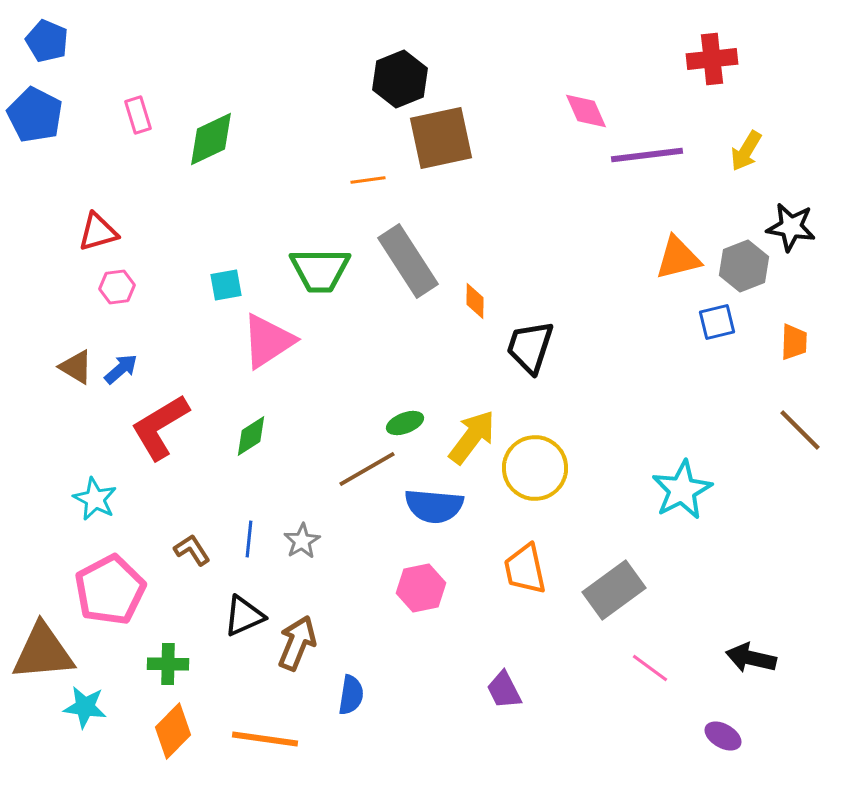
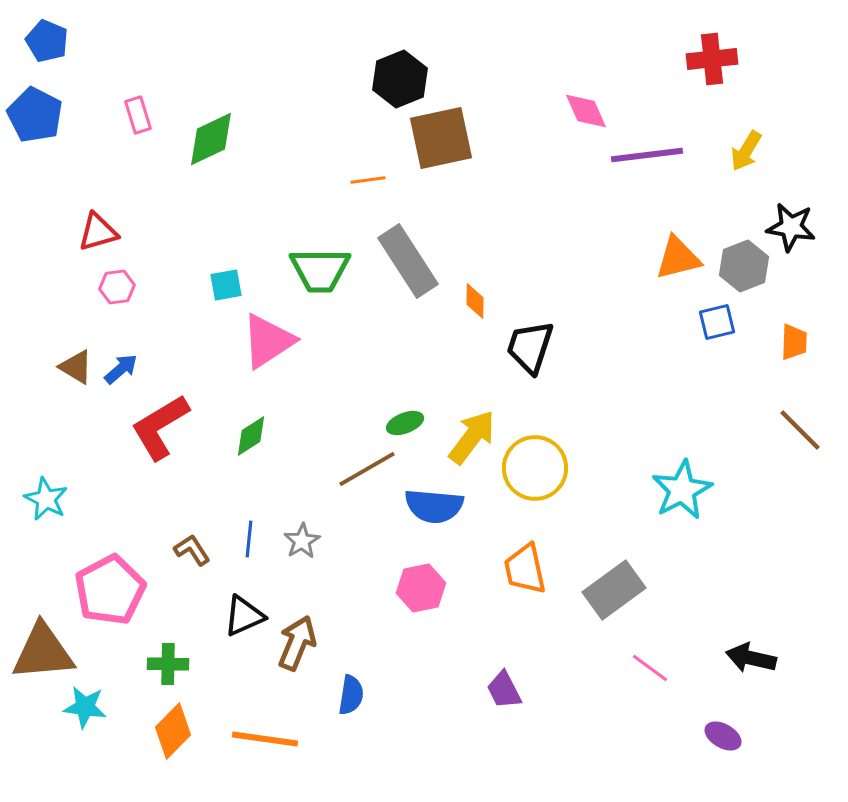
cyan star at (95, 499): moved 49 px left
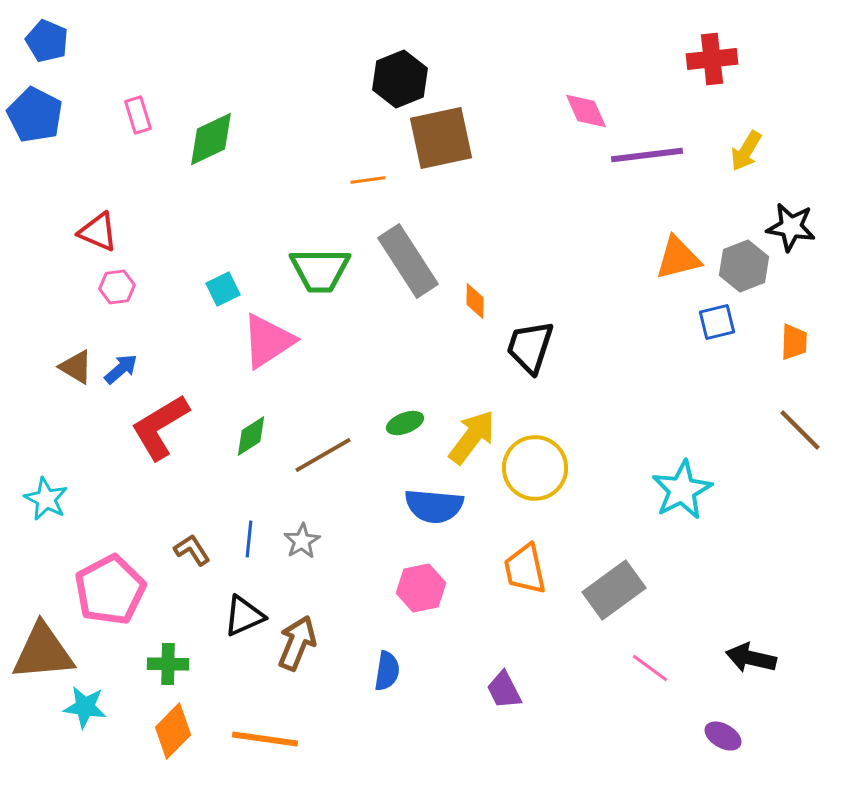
red triangle at (98, 232): rotated 39 degrees clockwise
cyan square at (226, 285): moved 3 px left, 4 px down; rotated 16 degrees counterclockwise
brown line at (367, 469): moved 44 px left, 14 px up
blue semicircle at (351, 695): moved 36 px right, 24 px up
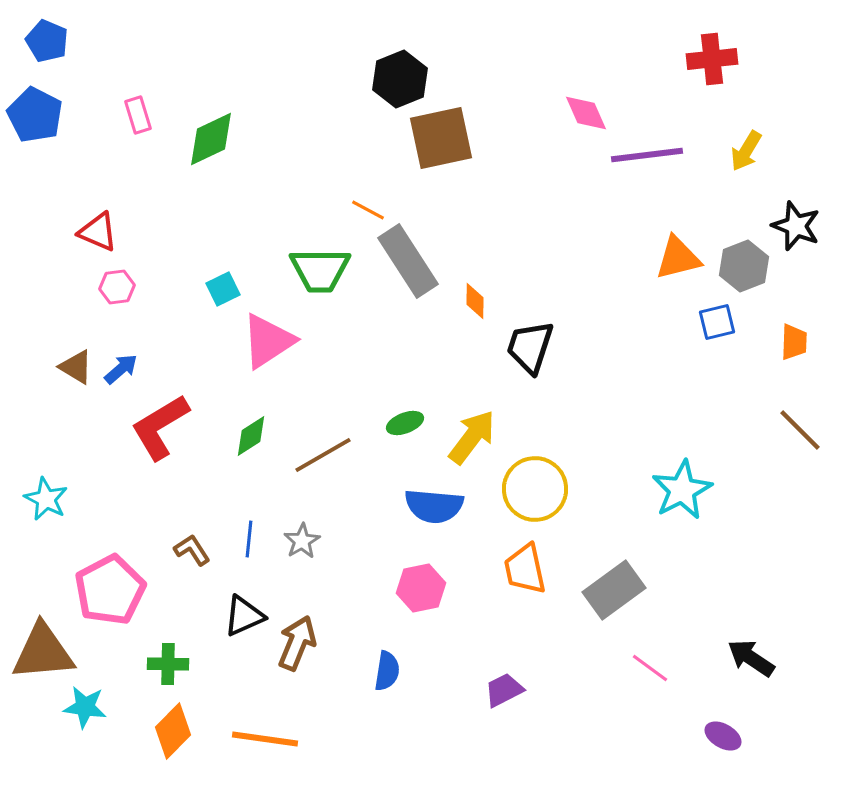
pink diamond at (586, 111): moved 2 px down
orange line at (368, 180): moved 30 px down; rotated 36 degrees clockwise
black star at (791, 227): moved 5 px right, 1 px up; rotated 12 degrees clockwise
yellow circle at (535, 468): moved 21 px down
black arrow at (751, 658): rotated 21 degrees clockwise
purple trapezoid at (504, 690): rotated 90 degrees clockwise
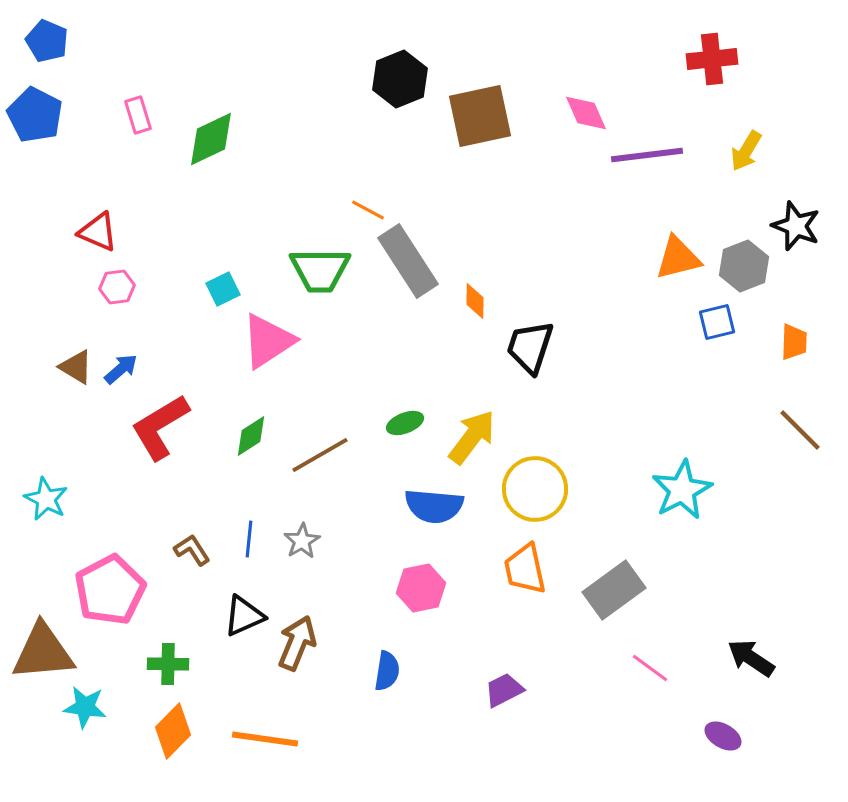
brown square at (441, 138): moved 39 px right, 22 px up
brown line at (323, 455): moved 3 px left
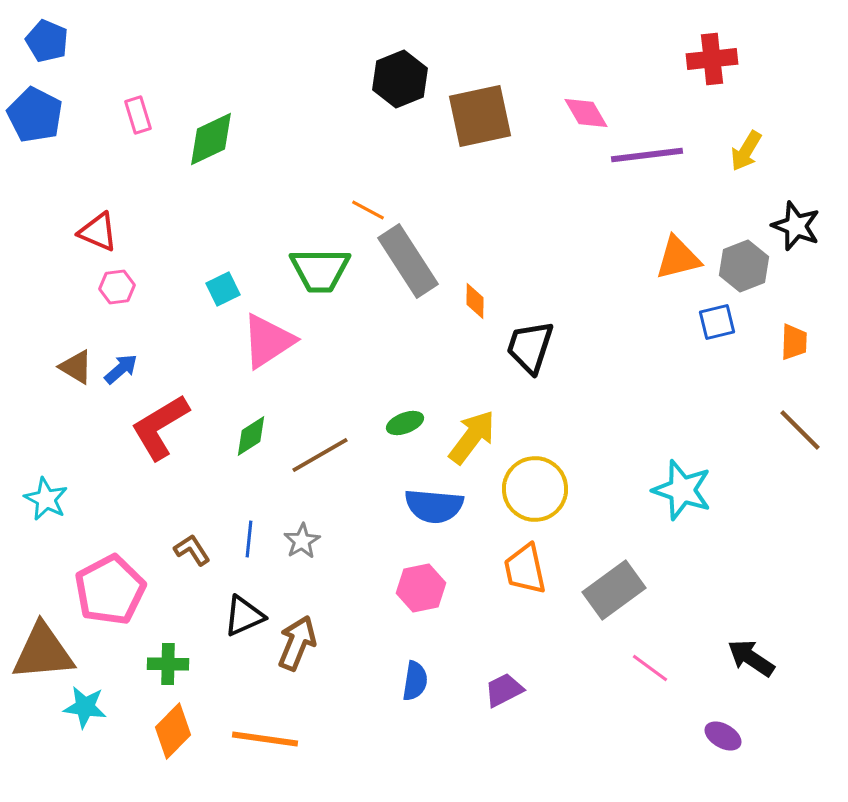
pink diamond at (586, 113): rotated 6 degrees counterclockwise
cyan star at (682, 490): rotated 26 degrees counterclockwise
blue semicircle at (387, 671): moved 28 px right, 10 px down
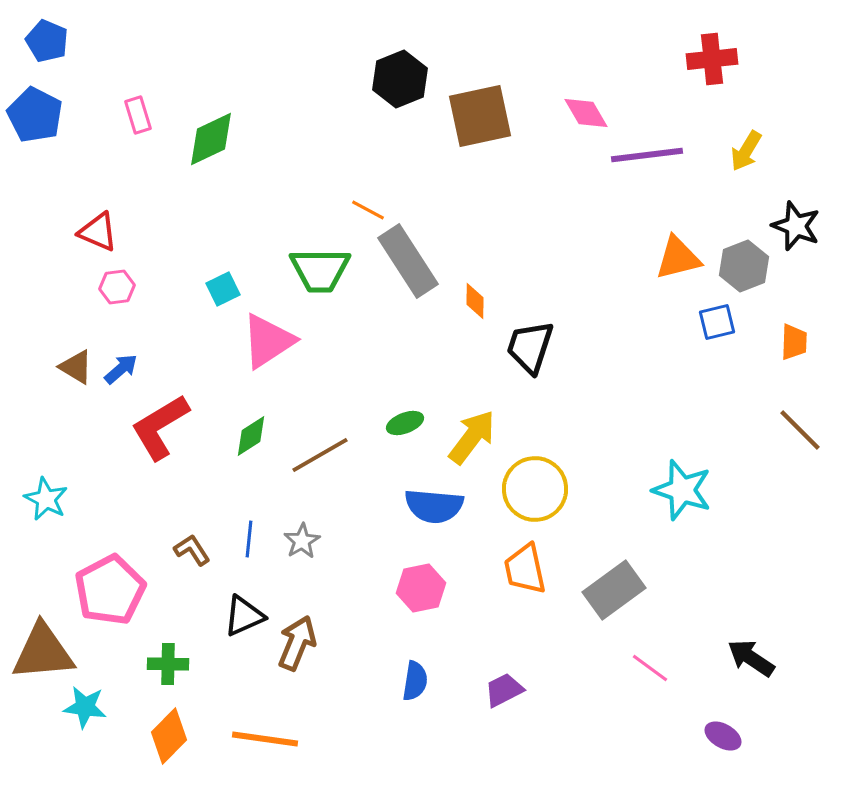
orange diamond at (173, 731): moved 4 px left, 5 px down
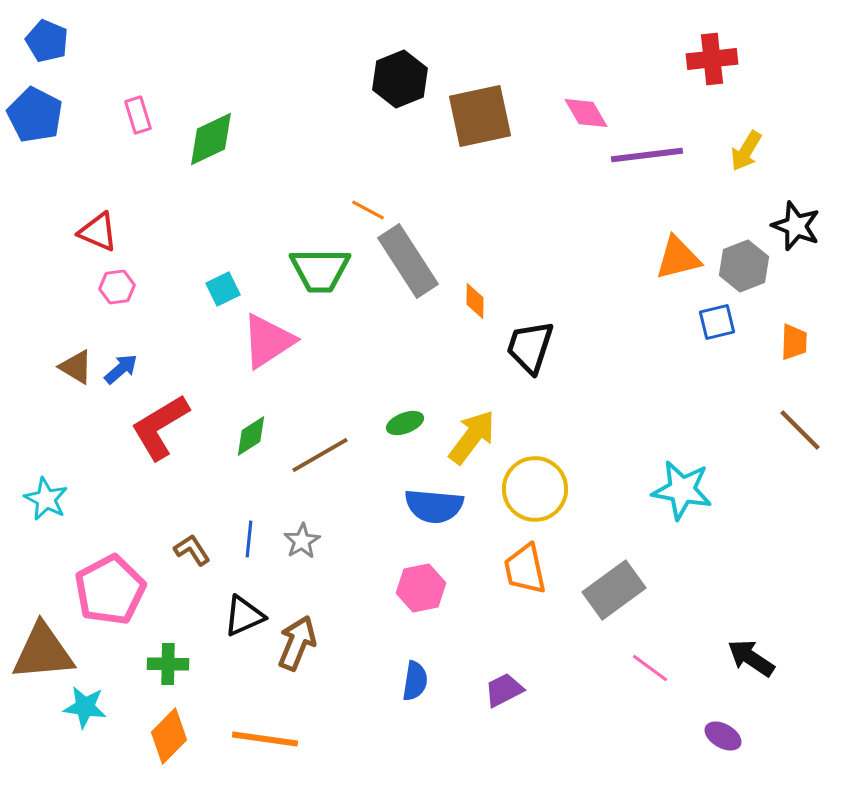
cyan star at (682, 490): rotated 8 degrees counterclockwise
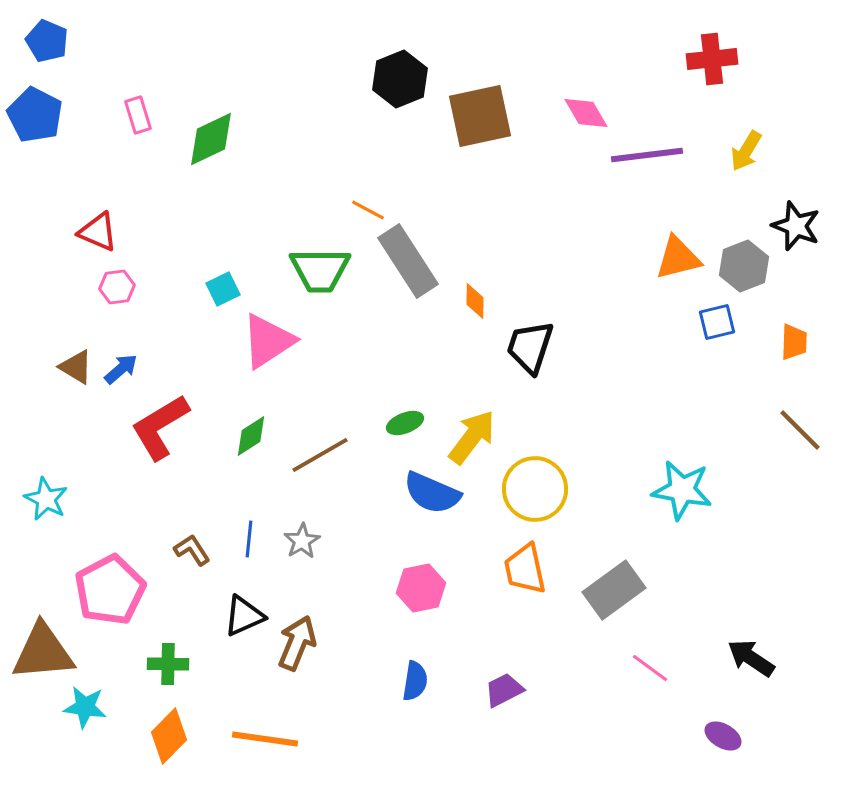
blue semicircle at (434, 506): moved 2 px left, 13 px up; rotated 18 degrees clockwise
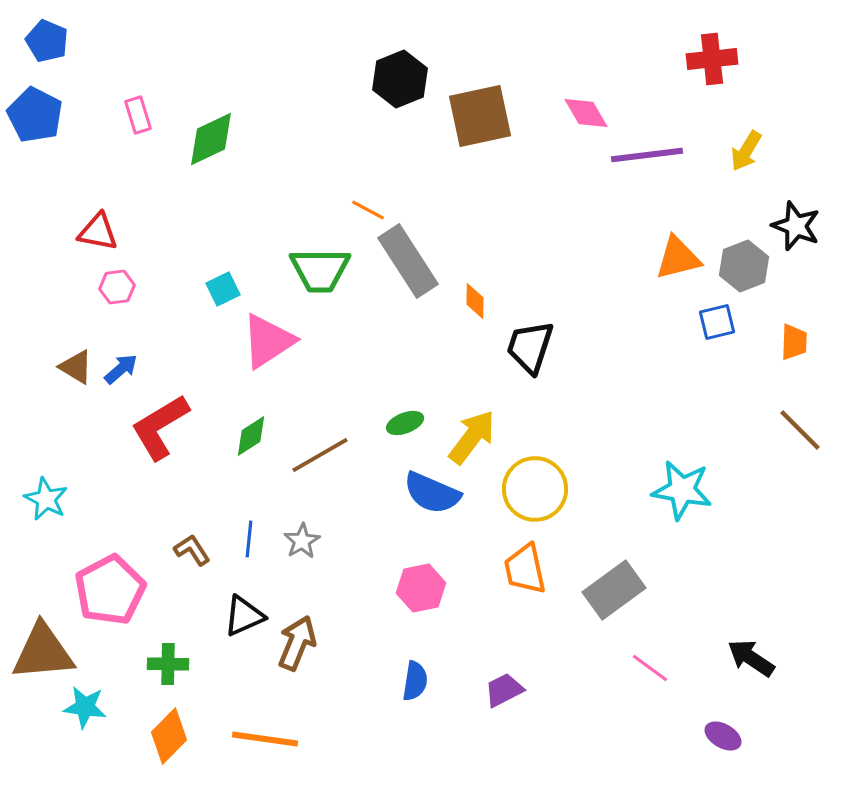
red triangle at (98, 232): rotated 12 degrees counterclockwise
